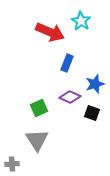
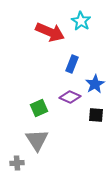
blue rectangle: moved 5 px right, 1 px down
blue star: rotated 12 degrees counterclockwise
black square: moved 4 px right, 2 px down; rotated 14 degrees counterclockwise
gray cross: moved 5 px right, 1 px up
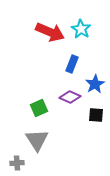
cyan star: moved 8 px down
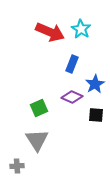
purple diamond: moved 2 px right
gray cross: moved 3 px down
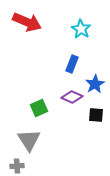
red arrow: moved 23 px left, 10 px up
gray triangle: moved 8 px left
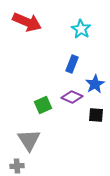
green square: moved 4 px right, 3 px up
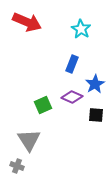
gray cross: rotated 24 degrees clockwise
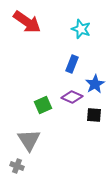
red arrow: rotated 12 degrees clockwise
cyan star: rotated 12 degrees counterclockwise
black square: moved 2 px left
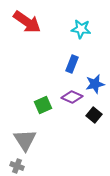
cyan star: rotated 12 degrees counterclockwise
blue star: rotated 18 degrees clockwise
black square: rotated 35 degrees clockwise
gray triangle: moved 4 px left
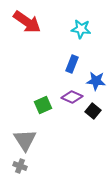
blue star: moved 1 px right, 3 px up; rotated 18 degrees clockwise
black square: moved 1 px left, 4 px up
gray cross: moved 3 px right
